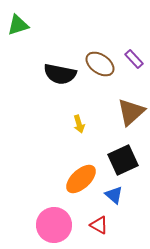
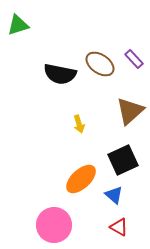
brown triangle: moved 1 px left, 1 px up
red triangle: moved 20 px right, 2 px down
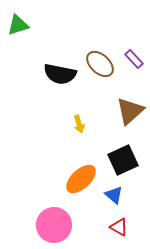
brown ellipse: rotated 8 degrees clockwise
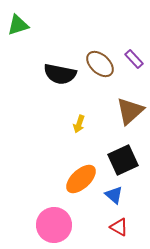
yellow arrow: rotated 36 degrees clockwise
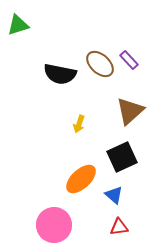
purple rectangle: moved 5 px left, 1 px down
black square: moved 1 px left, 3 px up
red triangle: rotated 36 degrees counterclockwise
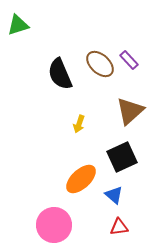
black semicircle: rotated 56 degrees clockwise
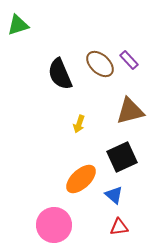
brown triangle: rotated 28 degrees clockwise
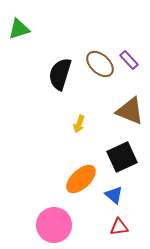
green triangle: moved 1 px right, 4 px down
black semicircle: rotated 40 degrees clockwise
brown triangle: rotated 36 degrees clockwise
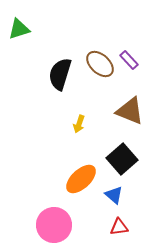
black square: moved 2 px down; rotated 16 degrees counterclockwise
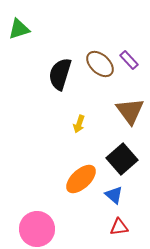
brown triangle: rotated 32 degrees clockwise
pink circle: moved 17 px left, 4 px down
